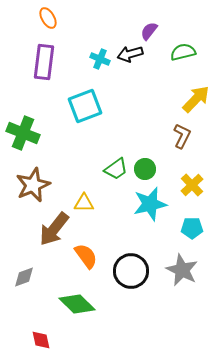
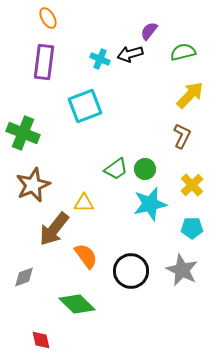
yellow arrow: moved 6 px left, 4 px up
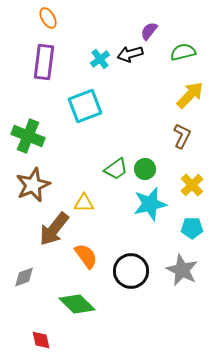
cyan cross: rotated 30 degrees clockwise
green cross: moved 5 px right, 3 px down
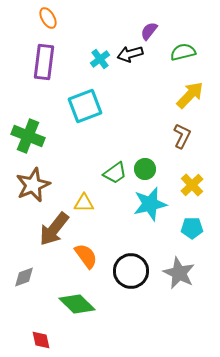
green trapezoid: moved 1 px left, 4 px down
gray star: moved 3 px left, 3 px down
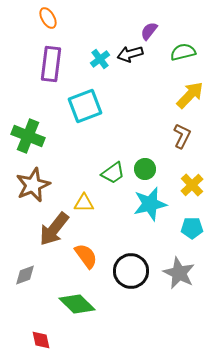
purple rectangle: moved 7 px right, 2 px down
green trapezoid: moved 2 px left
gray diamond: moved 1 px right, 2 px up
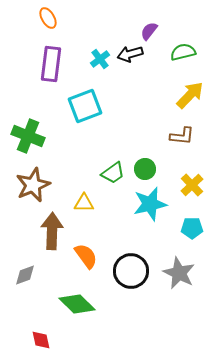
brown L-shape: rotated 70 degrees clockwise
brown arrow: moved 2 px left, 2 px down; rotated 144 degrees clockwise
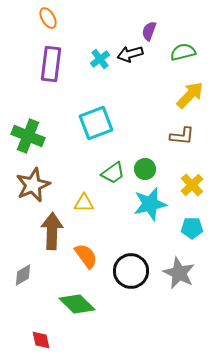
purple semicircle: rotated 18 degrees counterclockwise
cyan square: moved 11 px right, 17 px down
gray diamond: moved 2 px left; rotated 10 degrees counterclockwise
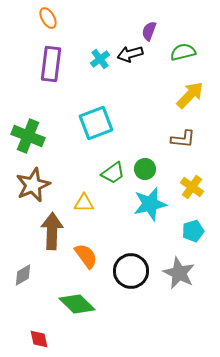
brown L-shape: moved 1 px right, 3 px down
yellow cross: moved 2 px down; rotated 10 degrees counterclockwise
cyan pentagon: moved 1 px right, 3 px down; rotated 15 degrees counterclockwise
red diamond: moved 2 px left, 1 px up
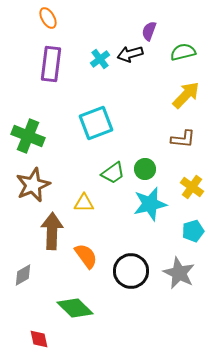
yellow arrow: moved 4 px left
green diamond: moved 2 px left, 4 px down
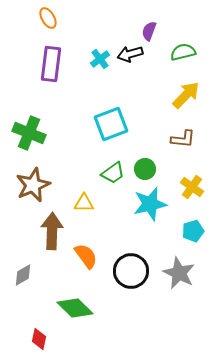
cyan square: moved 15 px right, 1 px down
green cross: moved 1 px right, 3 px up
red diamond: rotated 25 degrees clockwise
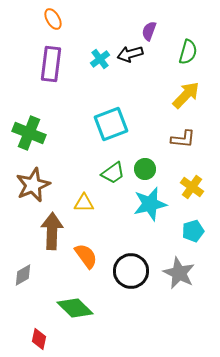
orange ellipse: moved 5 px right, 1 px down
green semicircle: moved 5 px right; rotated 120 degrees clockwise
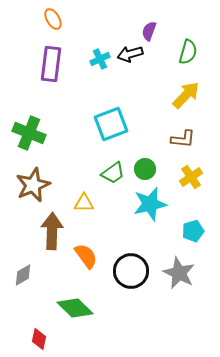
cyan cross: rotated 12 degrees clockwise
yellow cross: moved 1 px left, 10 px up; rotated 20 degrees clockwise
